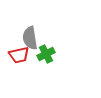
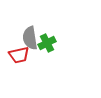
green cross: moved 1 px right, 11 px up
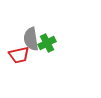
gray semicircle: moved 1 px right, 1 px down
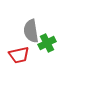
gray semicircle: moved 8 px up
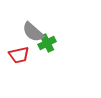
gray semicircle: moved 2 px right, 1 px down; rotated 40 degrees counterclockwise
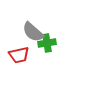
green cross: rotated 18 degrees clockwise
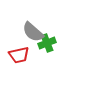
green cross: rotated 12 degrees counterclockwise
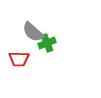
red trapezoid: moved 4 px down; rotated 15 degrees clockwise
